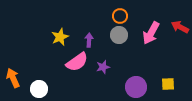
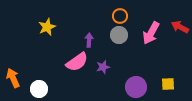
yellow star: moved 13 px left, 10 px up
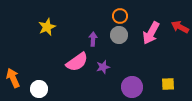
purple arrow: moved 4 px right, 1 px up
purple circle: moved 4 px left
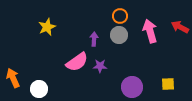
pink arrow: moved 1 px left, 2 px up; rotated 135 degrees clockwise
purple arrow: moved 1 px right
purple star: moved 3 px left, 1 px up; rotated 16 degrees clockwise
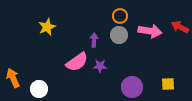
pink arrow: rotated 115 degrees clockwise
purple arrow: moved 1 px down
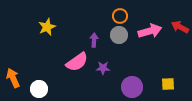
pink arrow: rotated 25 degrees counterclockwise
purple star: moved 3 px right, 2 px down
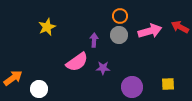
orange arrow: rotated 78 degrees clockwise
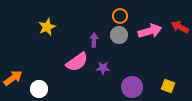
yellow square: moved 2 px down; rotated 24 degrees clockwise
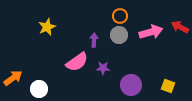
pink arrow: moved 1 px right, 1 px down
purple circle: moved 1 px left, 2 px up
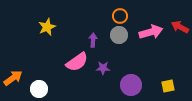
purple arrow: moved 1 px left
yellow square: rotated 32 degrees counterclockwise
